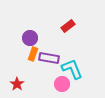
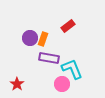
orange rectangle: moved 10 px right, 15 px up
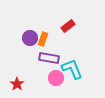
pink circle: moved 6 px left, 6 px up
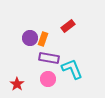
pink circle: moved 8 px left, 1 px down
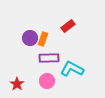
purple rectangle: rotated 12 degrees counterclockwise
cyan L-shape: rotated 40 degrees counterclockwise
pink circle: moved 1 px left, 2 px down
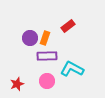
orange rectangle: moved 2 px right, 1 px up
purple rectangle: moved 2 px left, 2 px up
red star: rotated 16 degrees clockwise
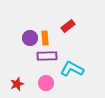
orange rectangle: rotated 24 degrees counterclockwise
pink circle: moved 1 px left, 2 px down
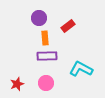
purple circle: moved 9 px right, 20 px up
cyan L-shape: moved 9 px right
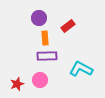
pink circle: moved 6 px left, 3 px up
